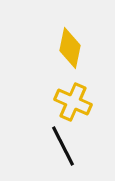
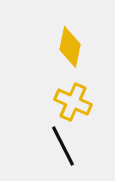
yellow diamond: moved 1 px up
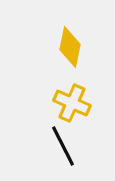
yellow cross: moved 1 px left, 1 px down
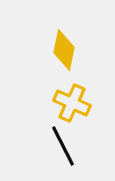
yellow diamond: moved 6 px left, 3 px down
